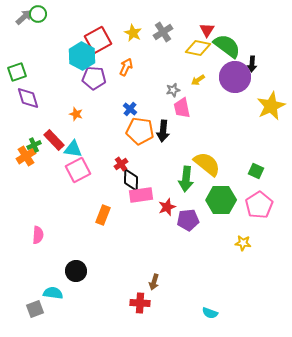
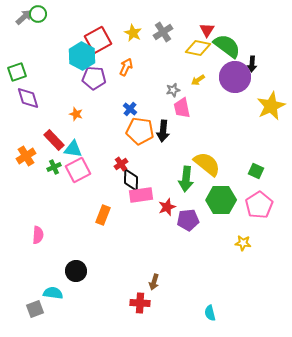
green cross at (34, 145): moved 20 px right, 22 px down
cyan semicircle at (210, 313): rotated 56 degrees clockwise
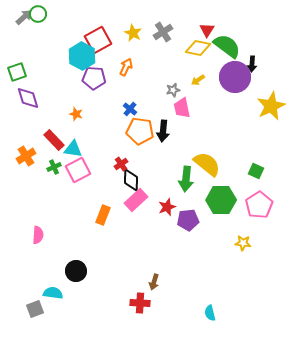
pink rectangle at (141, 195): moved 5 px left, 5 px down; rotated 35 degrees counterclockwise
